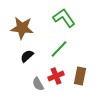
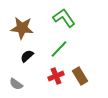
brown rectangle: rotated 42 degrees counterclockwise
gray semicircle: moved 22 px left; rotated 24 degrees counterclockwise
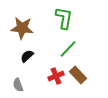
green L-shape: rotated 45 degrees clockwise
green line: moved 9 px right
brown rectangle: moved 2 px left, 1 px up; rotated 12 degrees counterclockwise
gray semicircle: moved 2 px right, 1 px down; rotated 32 degrees clockwise
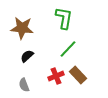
gray semicircle: moved 6 px right
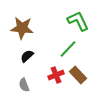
green L-shape: moved 14 px right, 3 px down; rotated 35 degrees counterclockwise
red cross: moved 1 px up
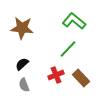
green L-shape: moved 4 px left; rotated 25 degrees counterclockwise
black semicircle: moved 5 px left, 8 px down
brown rectangle: moved 3 px right, 3 px down
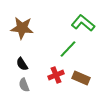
green L-shape: moved 9 px right, 2 px down
black semicircle: rotated 80 degrees counterclockwise
brown rectangle: rotated 24 degrees counterclockwise
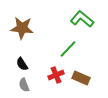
green L-shape: moved 1 px left, 4 px up
